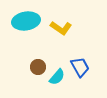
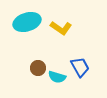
cyan ellipse: moved 1 px right, 1 px down; rotated 8 degrees counterclockwise
brown circle: moved 1 px down
cyan semicircle: rotated 66 degrees clockwise
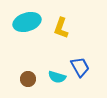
yellow L-shape: rotated 75 degrees clockwise
brown circle: moved 10 px left, 11 px down
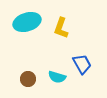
blue trapezoid: moved 2 px right, 3 px up
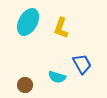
cyan ellipse: moved 1 px right; rotated 44 degrees counterclockwise
brown circle: moved 3 px left, 6 px down
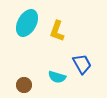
cyan ellipse: moved 1 px left, 1 px down
yellow L-shape: moved 4 px left, 3 px down
brown circle: moved 1 px left
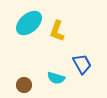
cyan ellipse: moved 2 px right; rotated 20 degrees clockwise
cyan semicircle: moved 1 px left, 1 px down
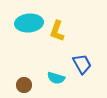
cyan ellipse: rotated 36 degrees clockwise
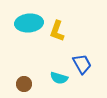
cyan semicircle: moved 3 px right
brown circle: moved 1 px up
